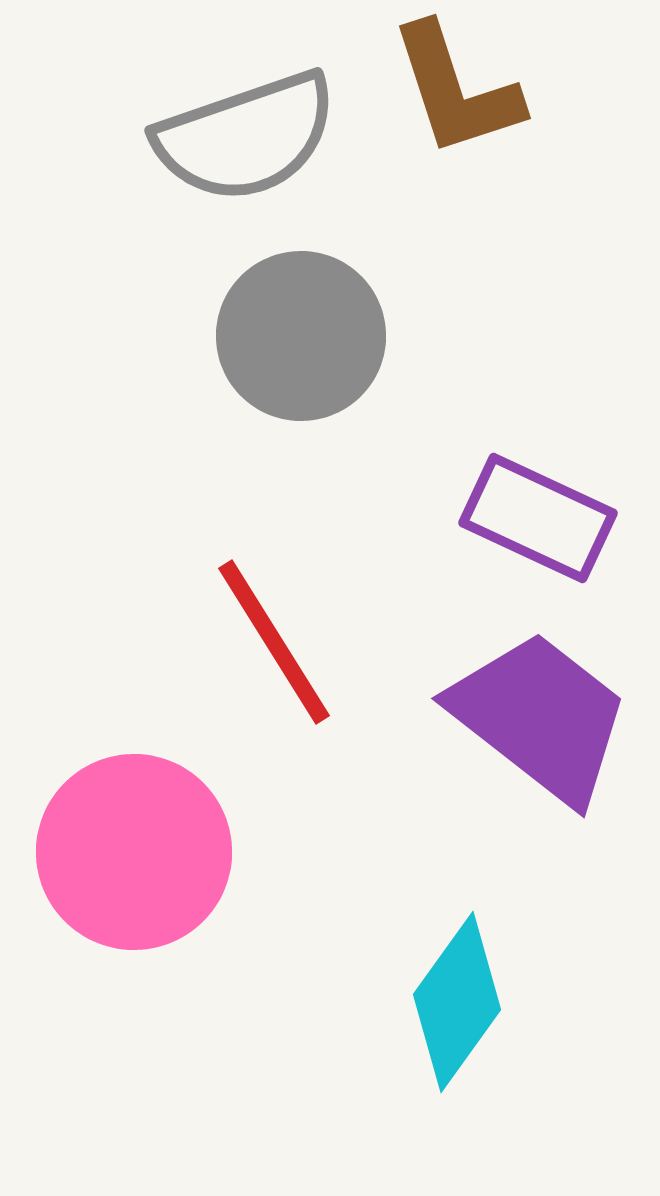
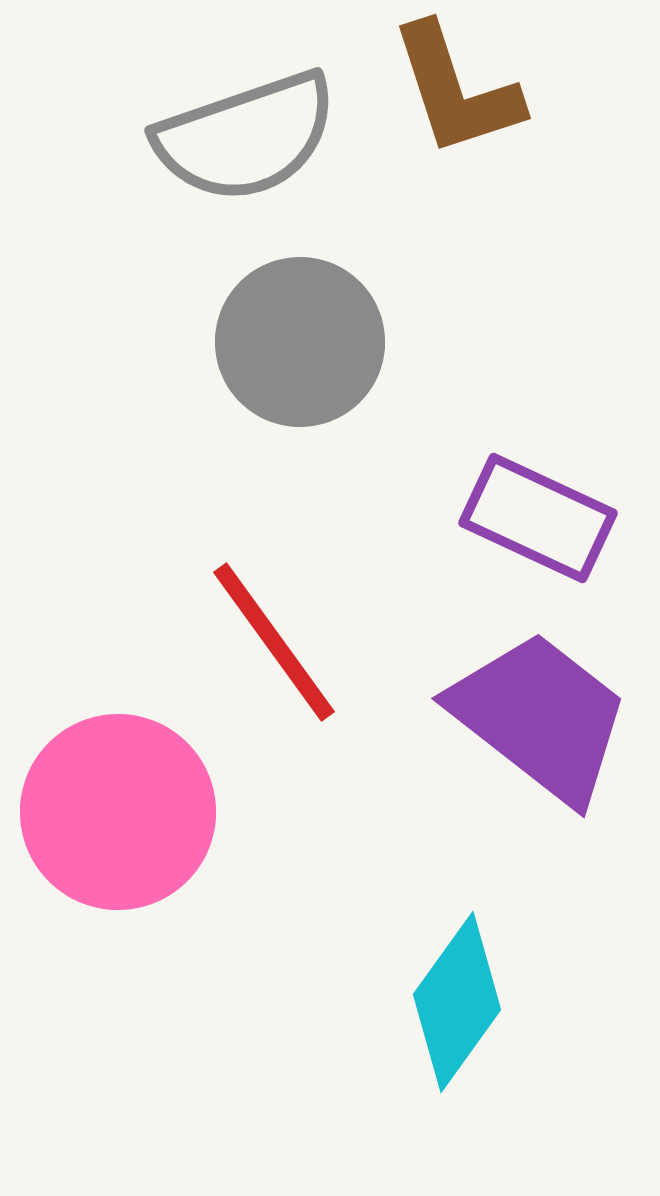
gray circle: moved 1 px left, 6 px down
red line: rotated 4 degrees counterclockwise
pink circle: moved 16 px left, 40 px up
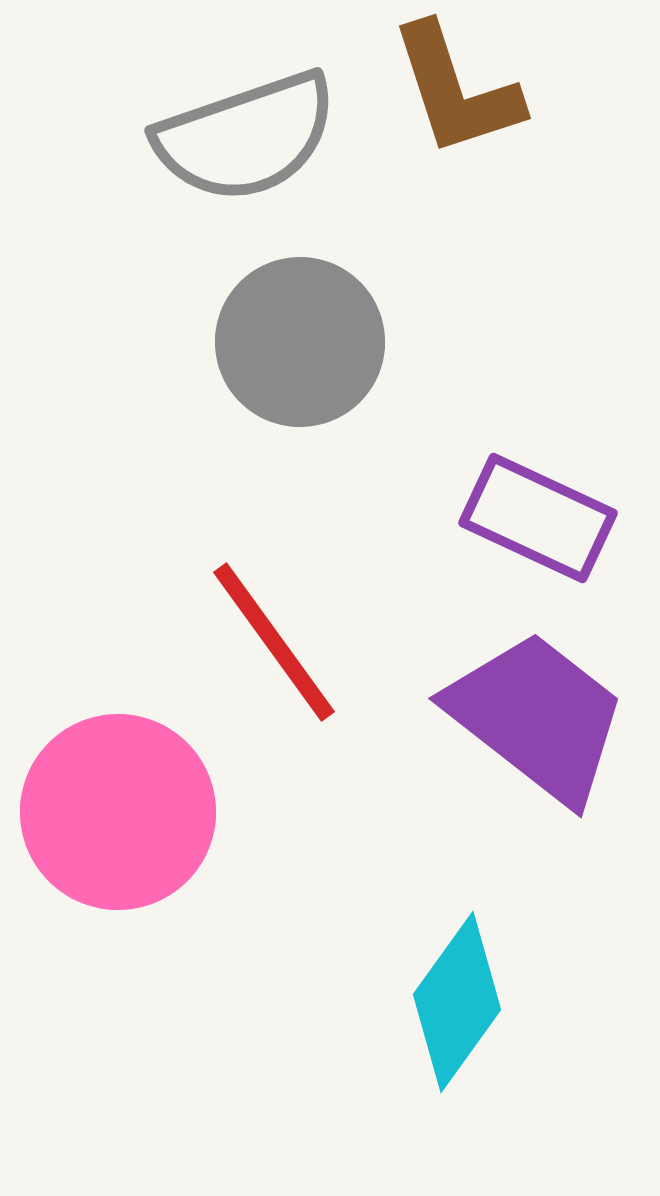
purple trapezoid: moved 3 px left
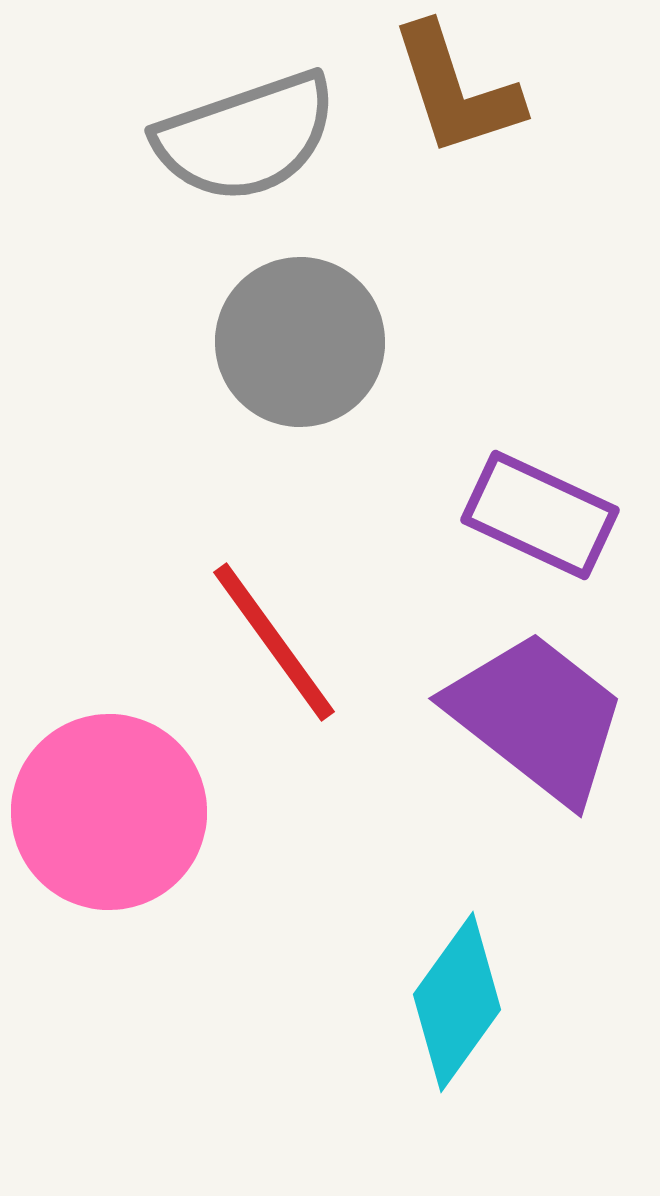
purple rectangle: moved 2 px right, 3 px up
pink circle: moved 9 px left
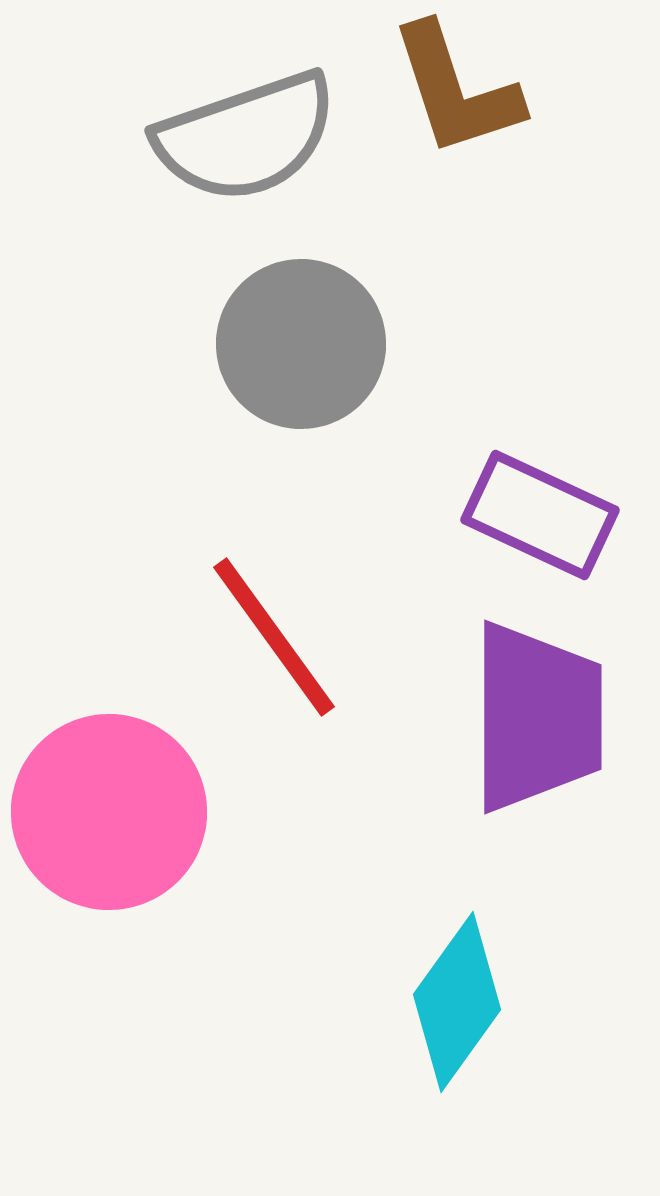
gray circle: moved 1 px right, 2 px down
red line: moved 5 px up
purple trapezoid: rotated 52 degrees clockwise
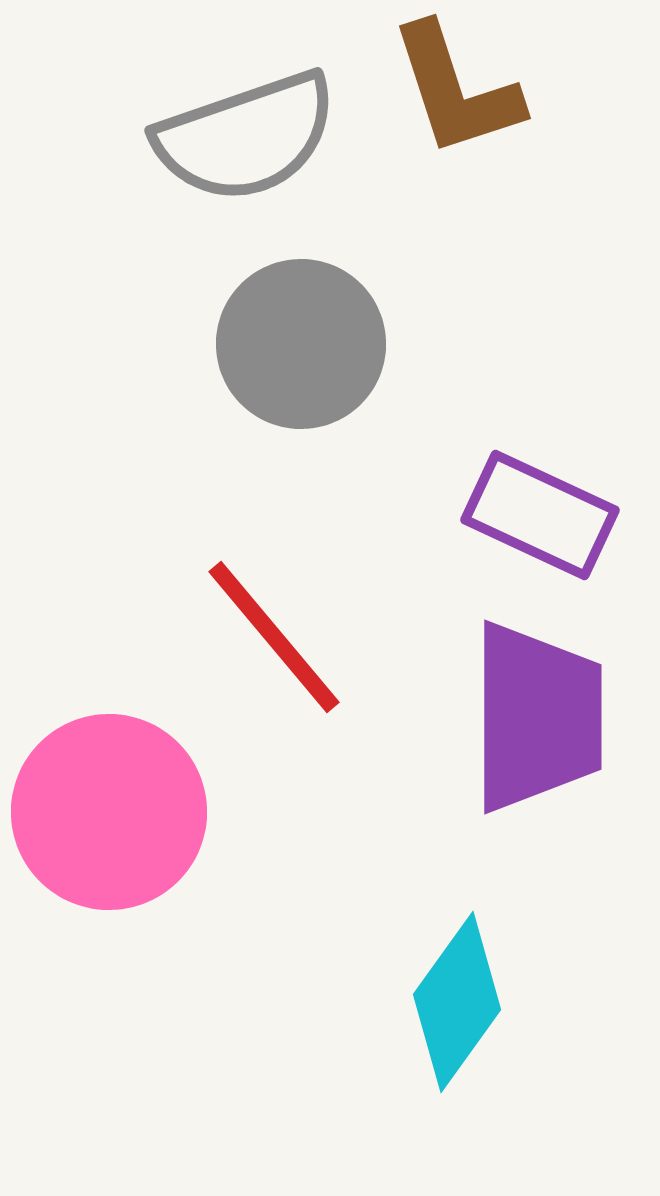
red line: rotated 4 degrees counterclockwise
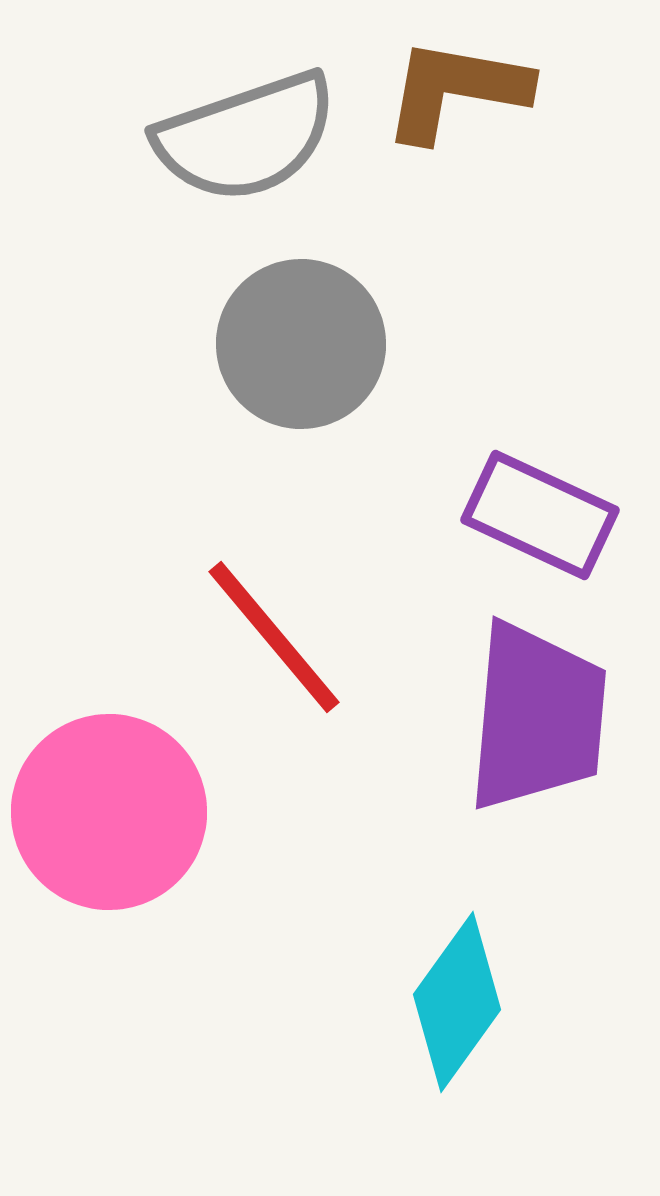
brown L-shape: rotated 118 degrees clockwise
purple trapezoid: rotated 5 degrees clockwise
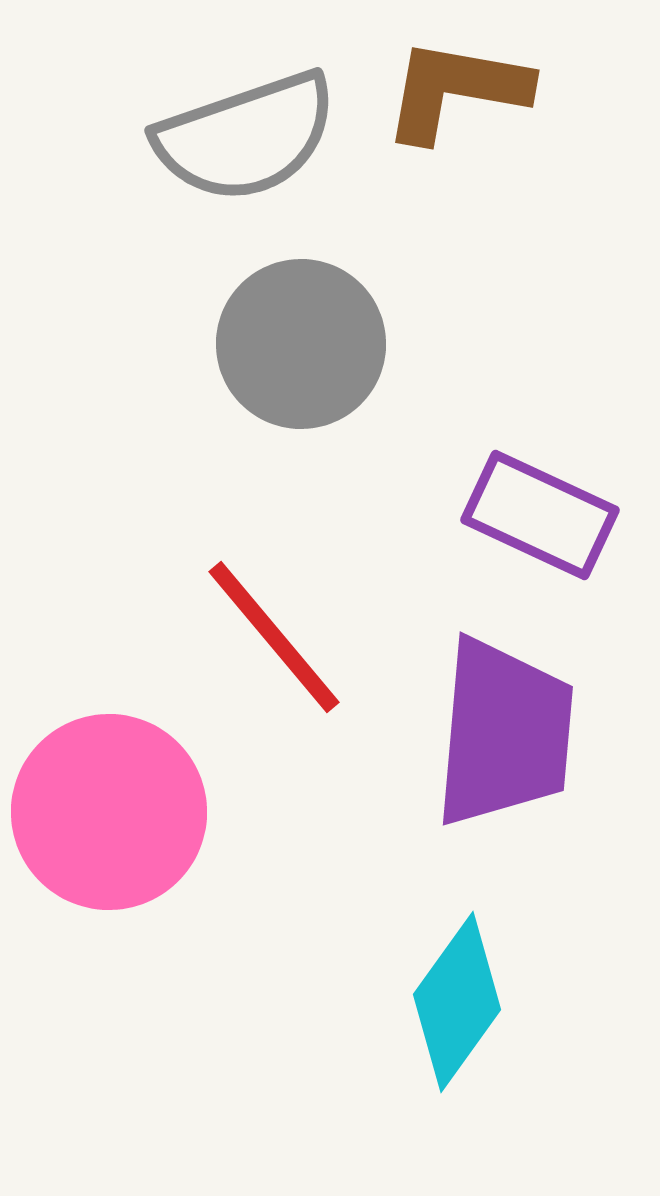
purple trapezoid: moved 33 px left, 16 px down
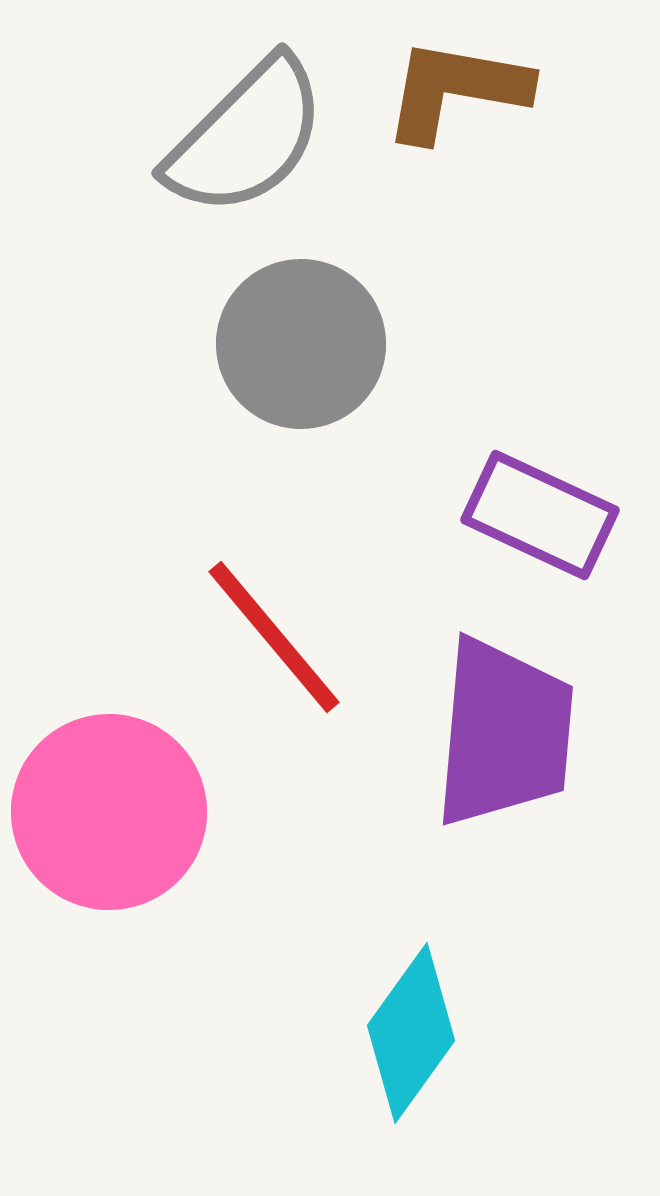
gray semicircle: rotated 26 degrees counterclockwise
cyan diamond: moved 46 px left, 31 px down
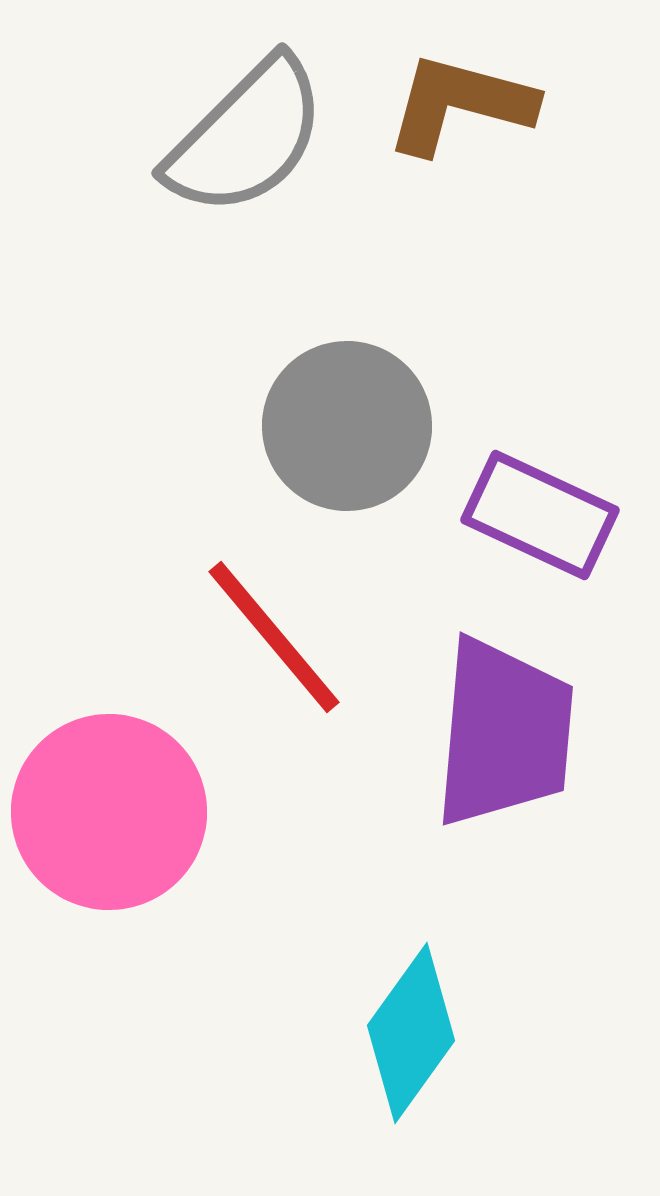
brown L-shape: moved 4 px right, 14 px down; rotated 5 degrees clockwise
gray circle: moved 46 px right, 82 px down
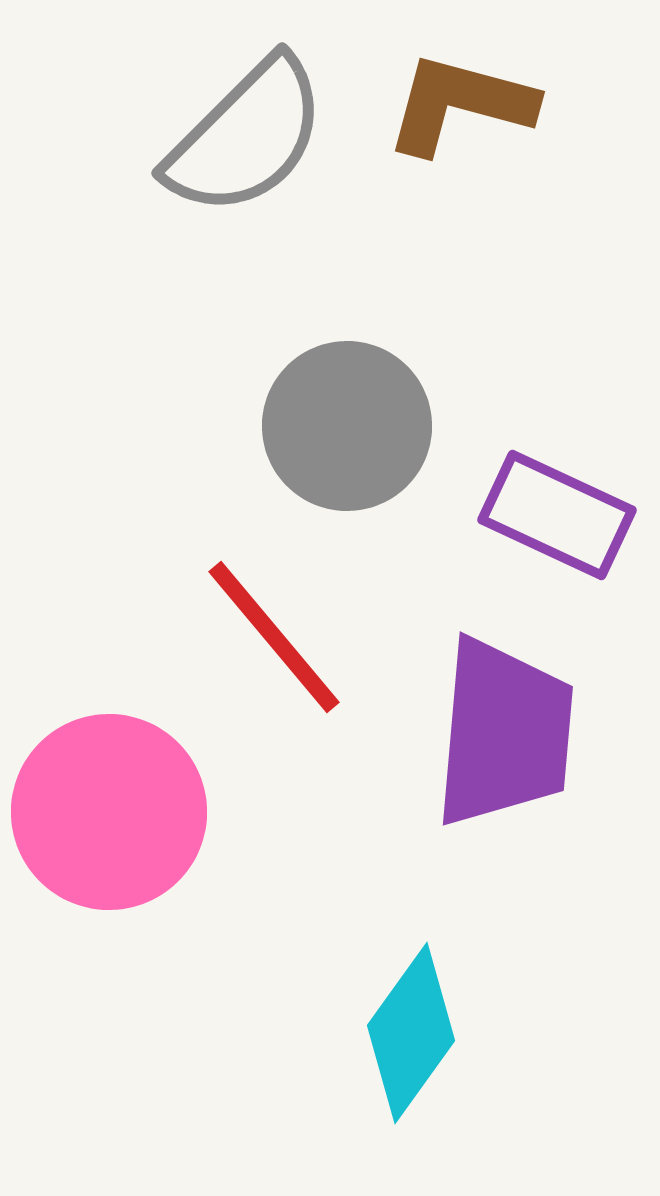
purple rectangle: moved 17 px right
